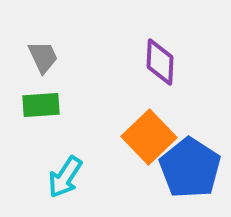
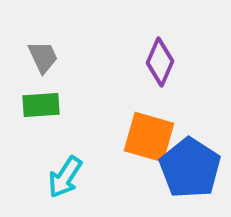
purple diamond: rotated 21 degrees clockwise
orange square: rotated 30 degrees counterclockwise
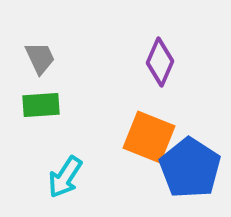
gray trapezoid: moved 3 px left, 1 px down
orange square: rotated 6 degrees clockwise
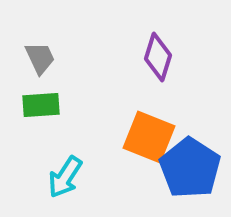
purple diamond: moved 2 px left, 5 px up; rotated 6 degrees counterclockwise
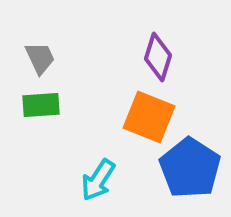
orange square: moved 20 px up
cyan arrow: moved 33 px right, 3 px down
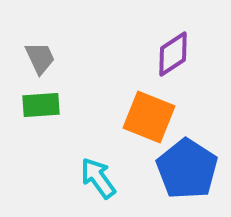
purple diamond: moved 15 px right, 3 px up; rotated 39 degrees clockwise
blue pentagon: moved 3 px left, 1 px down
cyan arrow: moved 2 px up; rotated 111 degrees clockwise
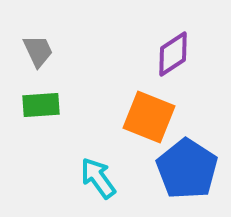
gray trapezoid: moved 2 px left, 7 px up
